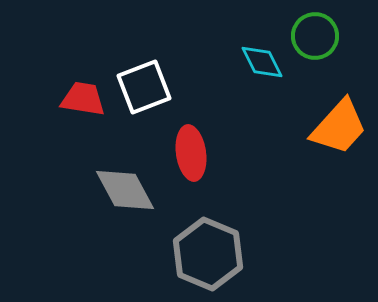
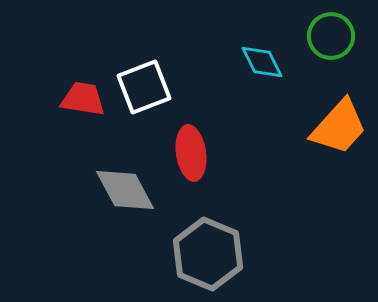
green circle: moved 16 px right
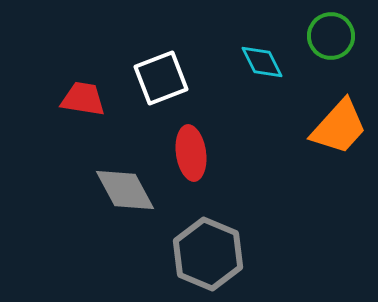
white square: moved 17 px right, 9 px up
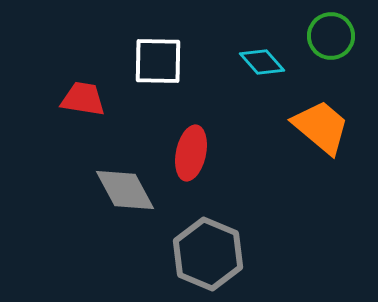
cyan diamond: rotated 15 degrees counterclockwise
white square: moved 3 px left, 17 px up; rotated 22 degrees clockwise
orange trapezoid: moved 18 px left; rotated 92 degrees counterclockwise
red ellipse: rotated 20 degrees clockwise
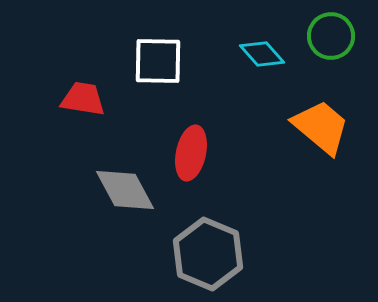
cyan diamond: moved 8 px up
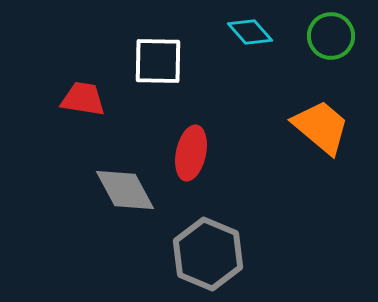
cyan diamond: moved 12 px left, 22 px up
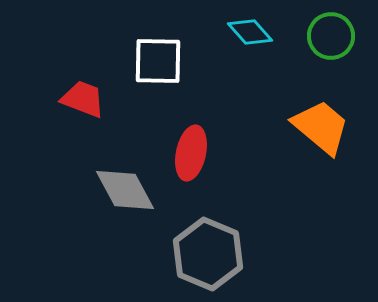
red trapezoid: rotated 12 degrees clockwise
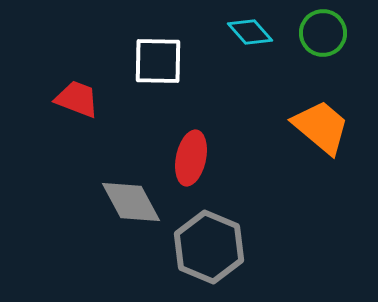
green circle: moved 8 px left, 3 px up
red trapezoid: moved 6 px left
red ellipse: moved 5 px down
gray diamond: moved 6 px right, 12 px down
gray hexagon: moved 1 px right, 7 px up
